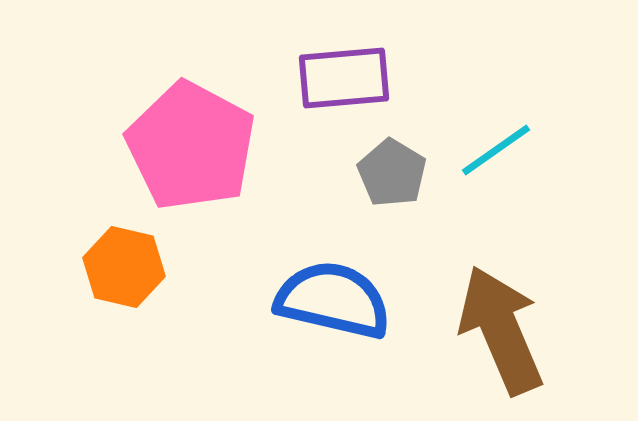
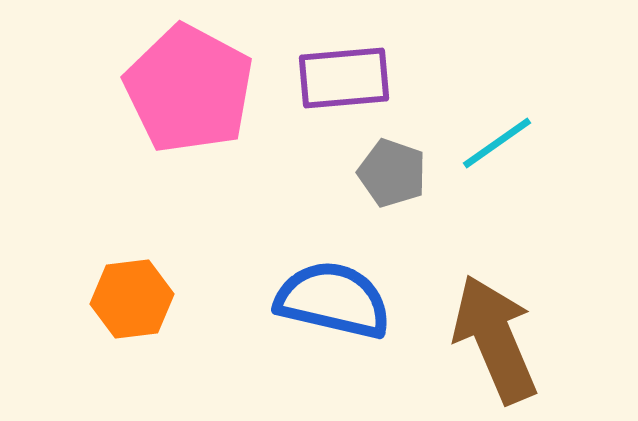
pink pentagon: moved 2 px left, 57 px up
cyan line: moved 1 px right, 7 px up
gray pentagon: rotated 12 degrees counterclockwise
orange hexagon: moved 8 px right, 32 px down; rotated 20 degrees counterclockwise
brown arrow: moved 6 px left, 9 px down
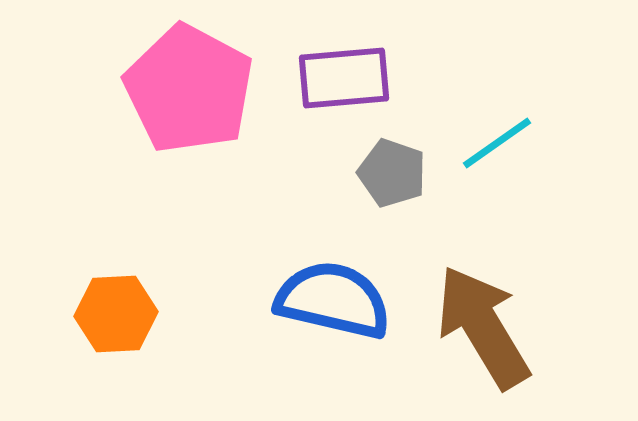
orange hexagon: moved 16 px left, 15 px down; rotated 4 degrees clockwise
brown arrow: moved 12 px left, 12 px up; rotated 8 degrees counterclockwise
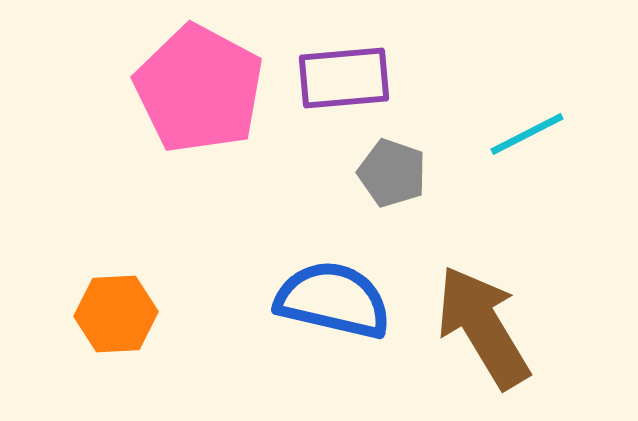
pink pentagon: moved 10 px right
cyan line: moved 30 px right, 9 px up; rotated 8 degrees clockwise
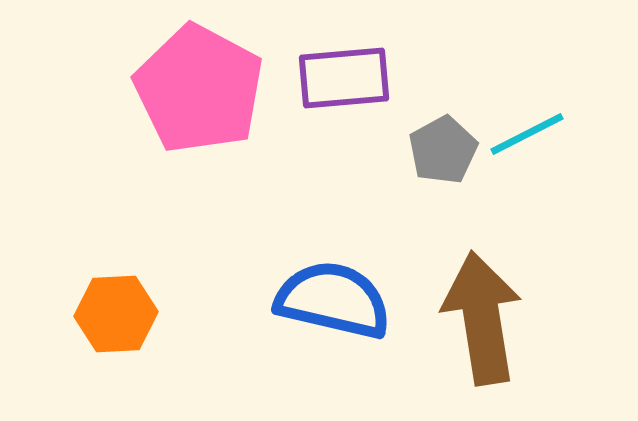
gray pentagon: moved 51 px right, 23 px up; rotated 24 degrees clockwise
brown arrow: moved 1 px left, 9 px up; rotated 22 degrees clockwise
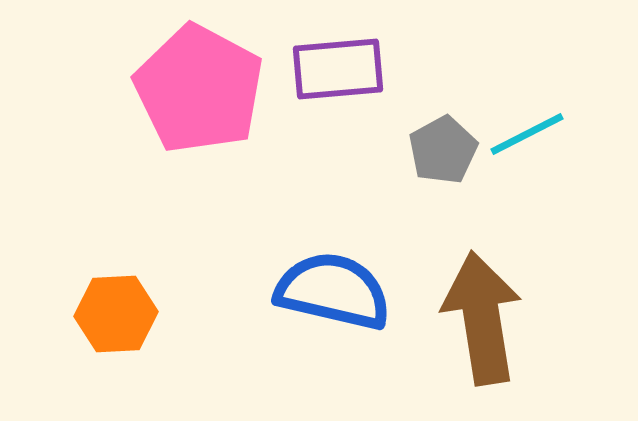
purple rectangle: moved 6 px left, 9 px up
blue semicircle: moved 9 px up
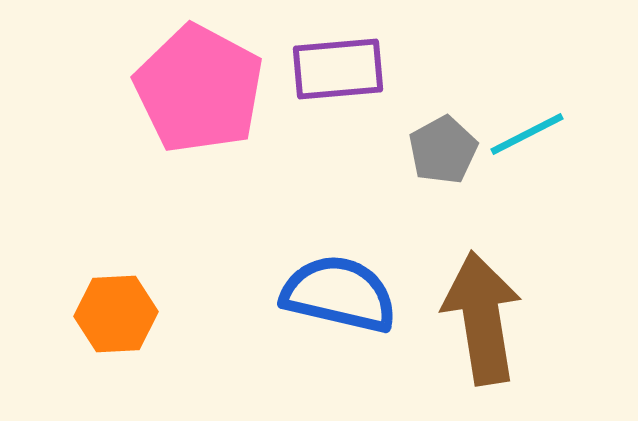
blue semicircle: moved 6 px right, 3 px down
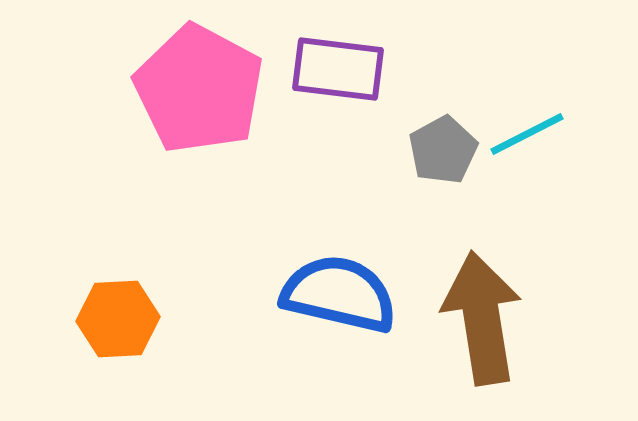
purple rectangle: rotated 12 degrees clockwise
orange hexagon: moved 2 px right, 5 px down
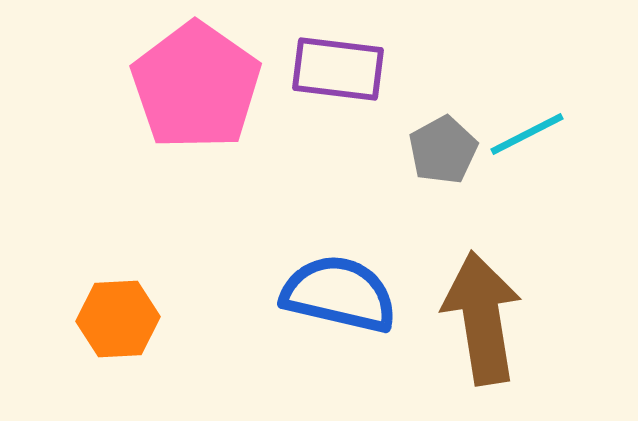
pink pentagon: moved 3 px left, 3 px up; rotated 7 degrees clockwise
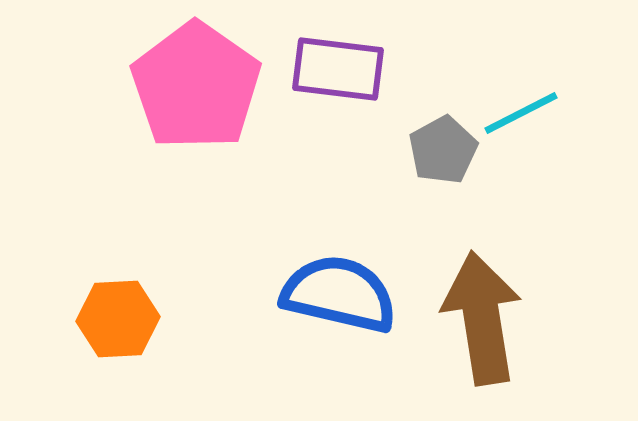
cyan line: moved 6 px left, 21 px up
